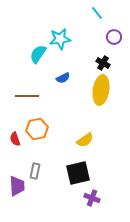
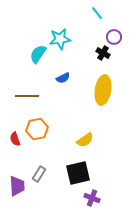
black cross: moved 10 px up
yellow ellipse: moved 2 px right
gray rectangle: moved 4 px right, 3 px down; rotated 21 degrees clockwise
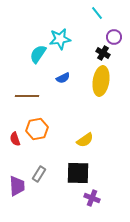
yellow ellipse: moved 2 px left, 9 px up
black square: rotated 15 degrees clockwise
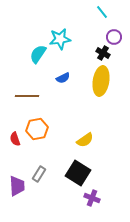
cyan line: moved 5 px right, 1 px up
black square: rotated 30 degrees clockwise
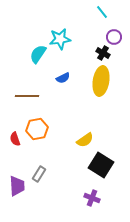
black square: moved 23 px right, 8 px up
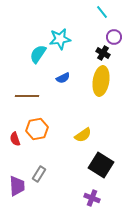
yellow semicircle: moved 2 px left, 5 px up
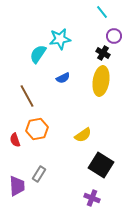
purple circle: moved 1 px up
brown line: rotated 60 degrees clockwise
red semicircle: moved 1 px down
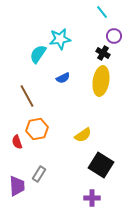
red semicircle: moved 2 px right, 2 px down
purple cross: rotated 21 degrees counterclockwise
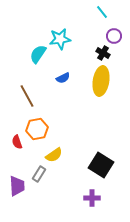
yellow semicircle: moved 29 px left, 20 px down
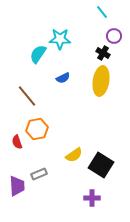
cyan star: rotated 10 degrees clockwise
brown line: rotated 10 degrees counterclockwise
yellow semicircle: moved 20 px right
gray rectangle: rotated 35 degrees clockwise
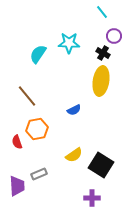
cyan star: moved 9 px right, 4 px down
blue semicircle: moved 11 px right, 32 px down
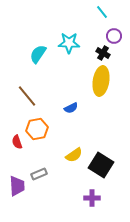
blue semicircle: moved 3 px left, 2 px up
